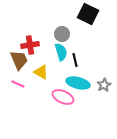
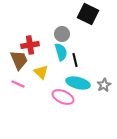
yellow triangle: rotated 14 degrees clockwise
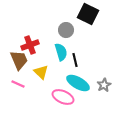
gray circle: moved 4 px right, 4 px up
red cross: rotated 12 degrees counterclockwise
cyan ellipse: rotated 15 degrees clockwise
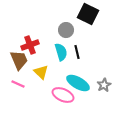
black line: moved 2 px right, 8 px up
pink ellipse: moved 2 px up
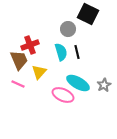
gray circle: moved 2 px right, 1 px up
yellow triangle: moved 2 px left; rotated 28 degrees clockwise
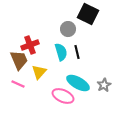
pink ellipse: moved 1 px down
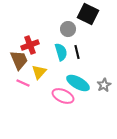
pink line: moved 5 px right, 1 px up
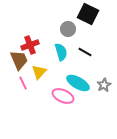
black line: moved 8 px right; rotated 48 degrees counterclockwise
pink line: rotated 40 degrees clockwise
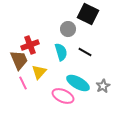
gray star: moved 1 px left, 1 px down
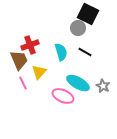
gray circle: moved 10 px right, 1 px up
gray star: rotated 16 degrees counterclockwise
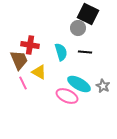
red cross: rotated 30 degrees clockwise
black line: rotated 24 degrees counterclockwise
yellow triangle: rotated 42 degrees counterclockwise
cyan ellipse: moved 1 px right, 1 px down
pink ellipse: moved 4 px right
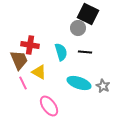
cyan ellipse: moved 1 px up; rotated 10 degrees counterclockwise
pink ellipse: moved 18 px left, 10 px down; rotated 30 degrees clockwise
